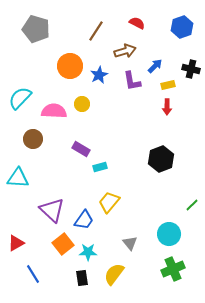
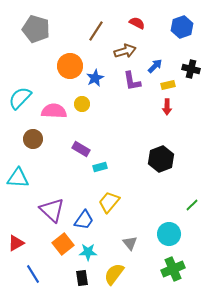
blue star: moved 4 px left, 3 px down
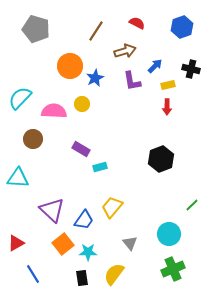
yellow trapezoid: moved 3 px right, 5 px down
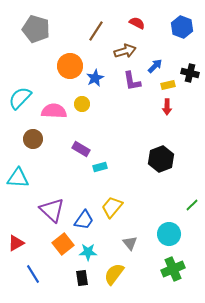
blue hexagon: rotated 20 degrees counterclockwise
black cross: moved 1 px left, 4 px down
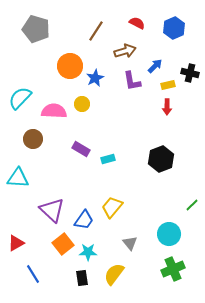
blue hexagon: moved 8 px left, 1 px down; rotated 15 degrees clockwise
cyan rectangle: moved 8 px right, 8 px up
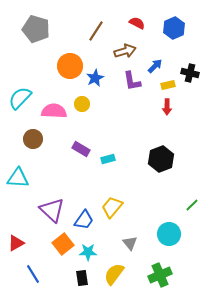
green cross: moved 13 px left, 6 px down
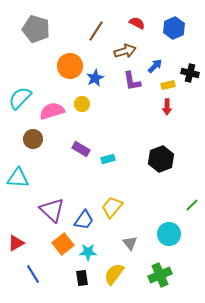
pink semicircle: moved 2 px left; rotated 20 degrees counterclockwise
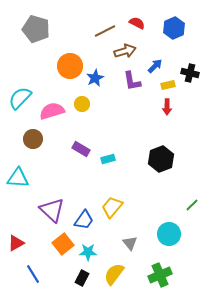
brown line: moved 9 px right; rotated 30 degrees clockwise
black rectangle: rotated 35 degrees clockwise
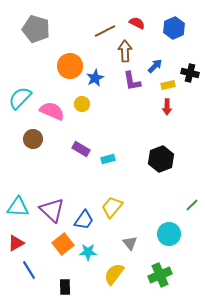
brown arrow: rotated 75 degrees counterclockwise
pink semicircle: rotated 40 degrees clockwise
cyan triangle: moved 29 px down
blue line: moved 4 px left, 4 px up
black rectangle: moved 17 px left, 9 px down; rotated 28 degrees counterclockwise
